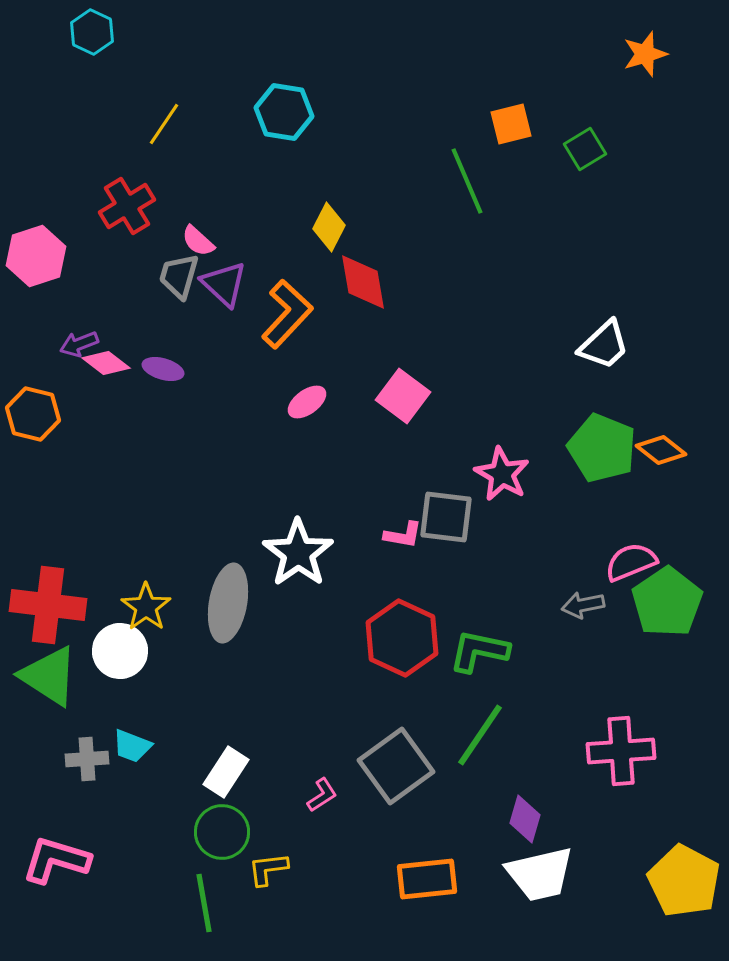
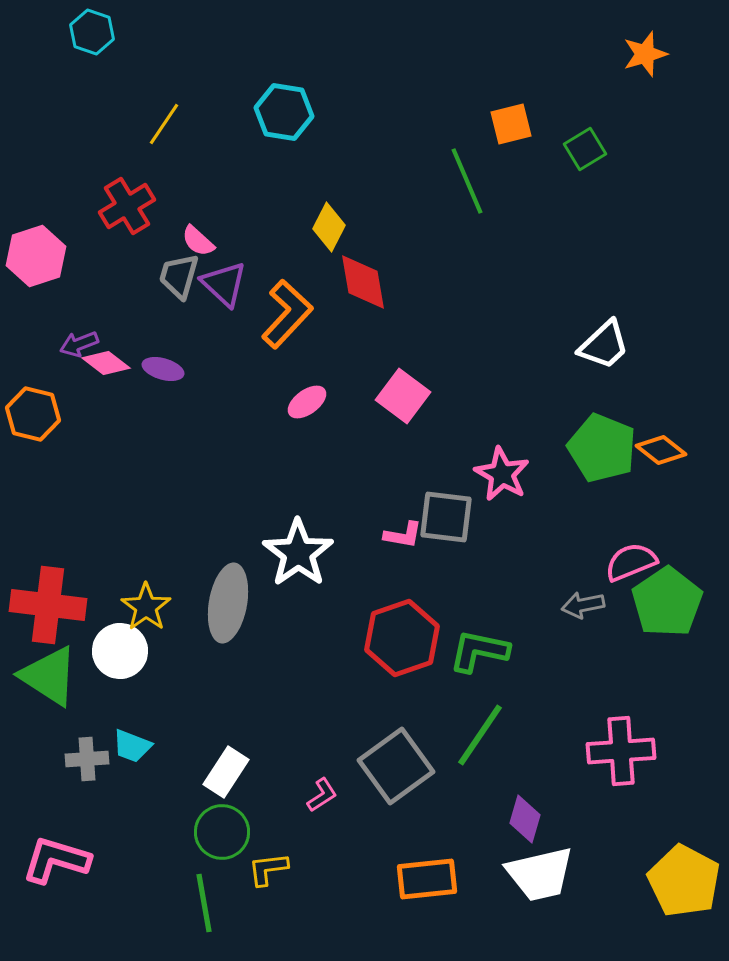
cyan hexagon at (92, 32): rotated 6 degrees counterclockwise
red hexagon at (402, 638): rotated 16 degrees clockwise
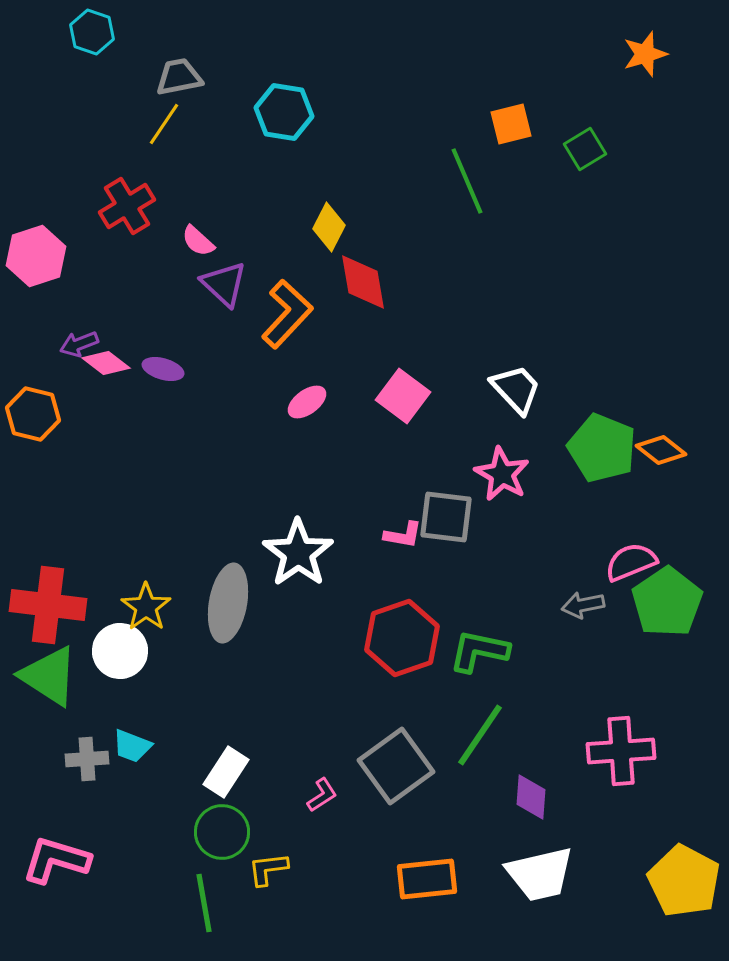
gray trapezoid at (179, 276): moved 199 px up; rotated 63 degrees clockwise
white trapezoid at (604, 345): moved 88 px left, 44 px down; rotated 90 degrees counterclockwise
purple diamond at (525, 819): moved 6 px right, 22 px up; rotated 12 degrees counterclockwise
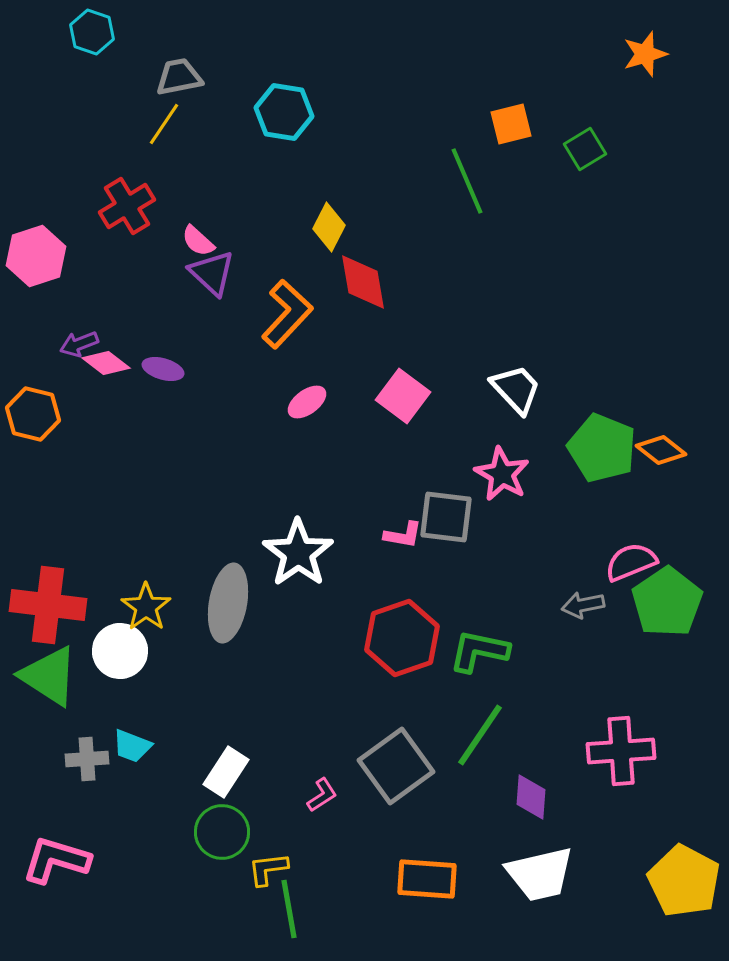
purple triangle at (224, 284): moved 12 px left, 11 px up
orange rectangle at (427, 879): rotated 10 degrees clockwise
green line at (204, 903): moved 85 px right, 6 px down
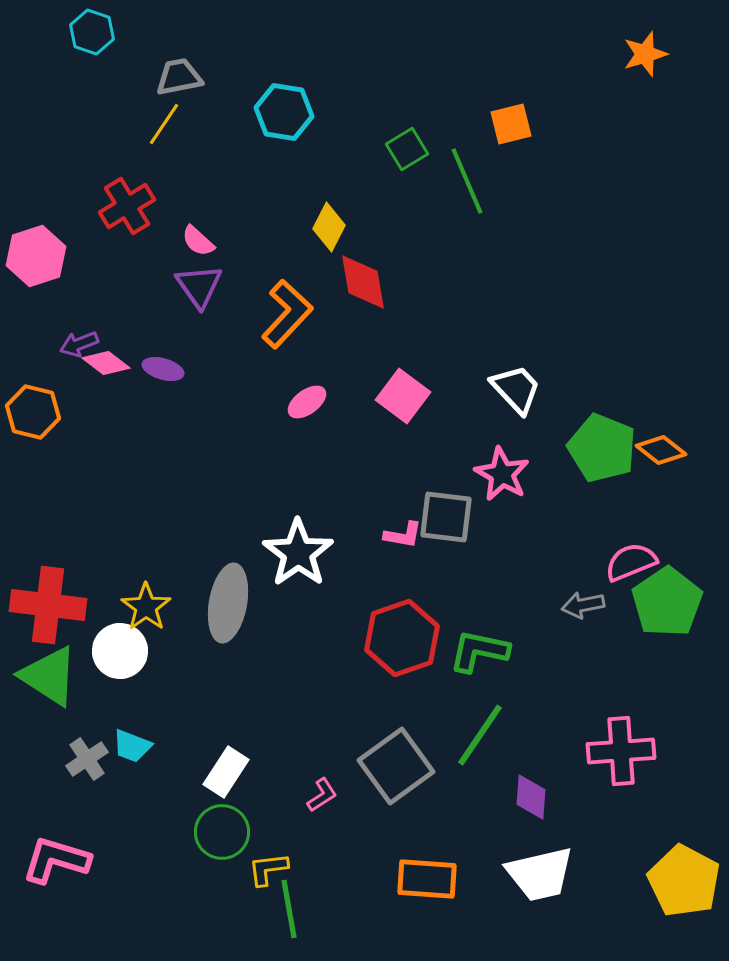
green square at (585, 149): moved 178 px left
purple triangle at (212, 273): moved 13 px left, 13 px down; rotated 12 degrees clockwise
orange hexagon at (33, 414): moved 2 px up
gray cross at (87, 759): rotated 30 degrees counterclockwise
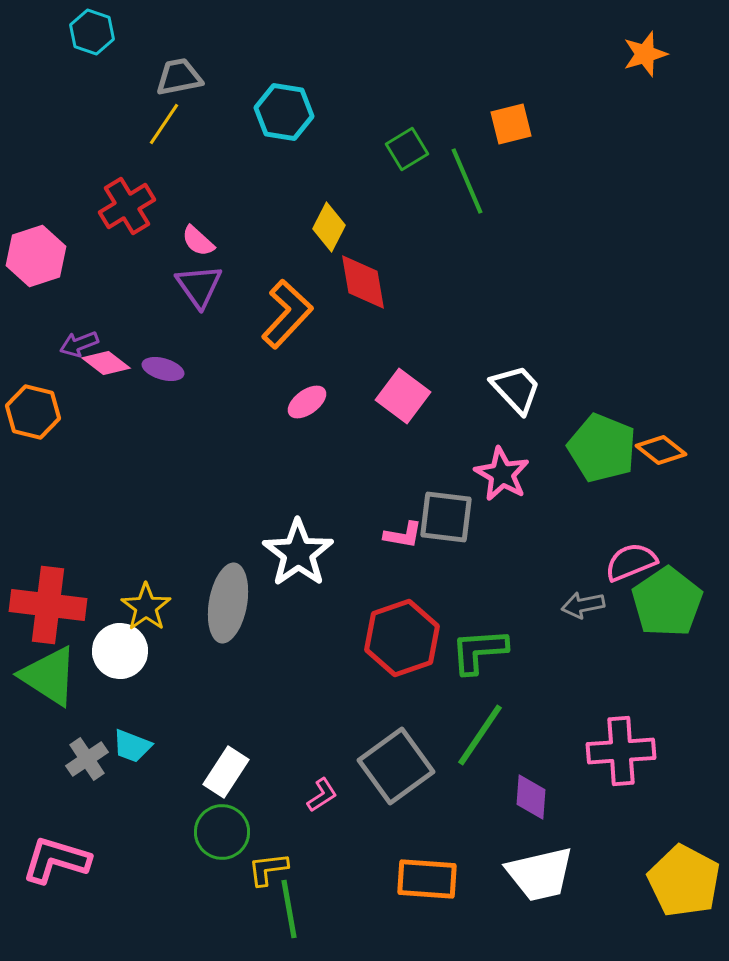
green L-shape at (479, 651): rotated 16 degrees counterclockwise
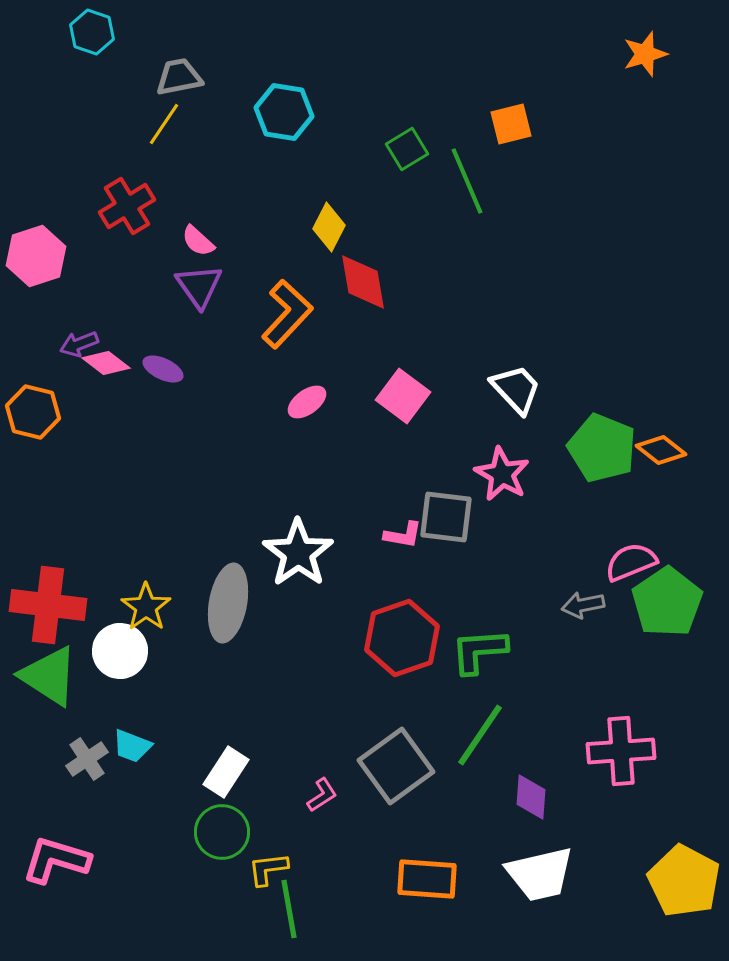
purple ellipse at (163, 369): rotated 9 degrees clockwise
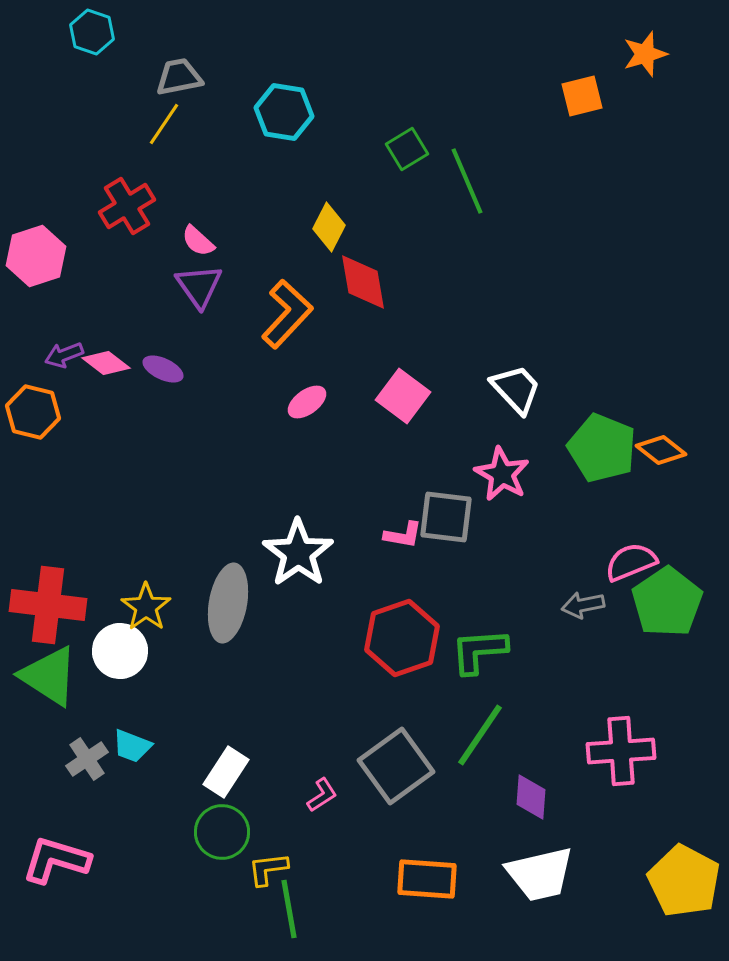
orange square at (511, 124): moved 71 px right, 28 px up
purple arrow at (79, 344): moved 15 px left, 11 px down
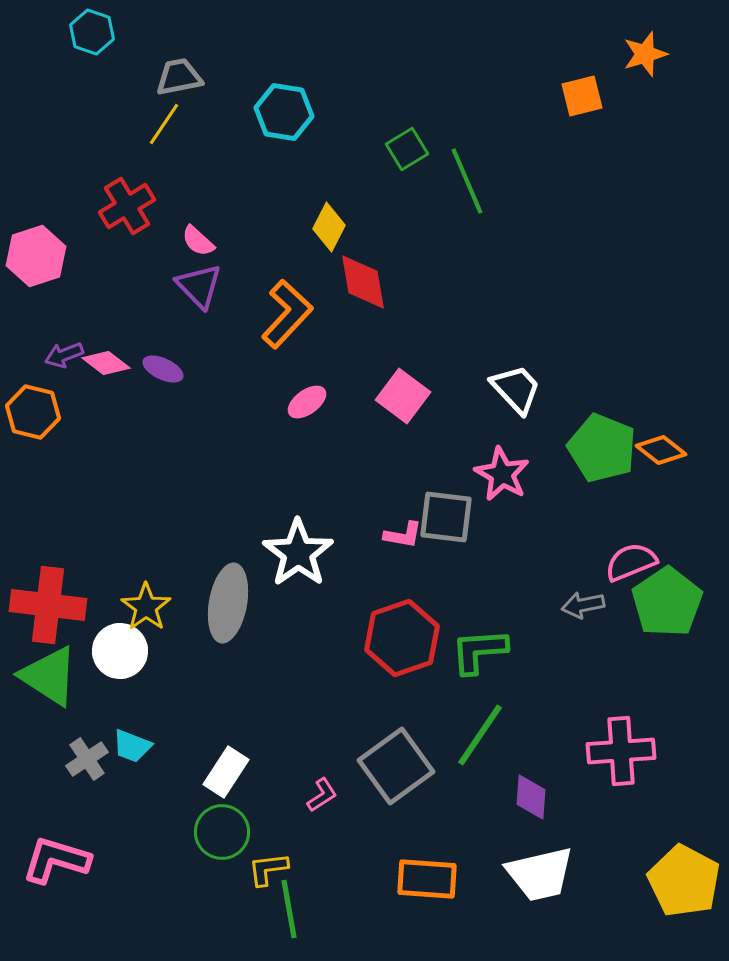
purple triangle at (199, 286): rotated 9 degrees counterclockwise
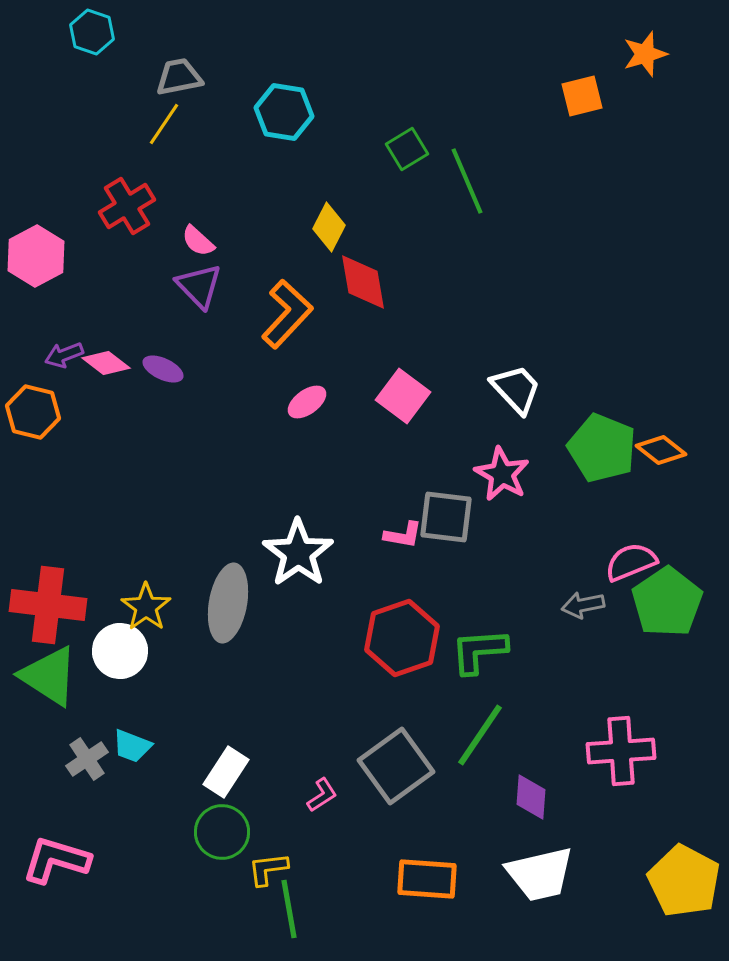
pink hexagon at (36, 256): rotated 10 degrees counterclockwise
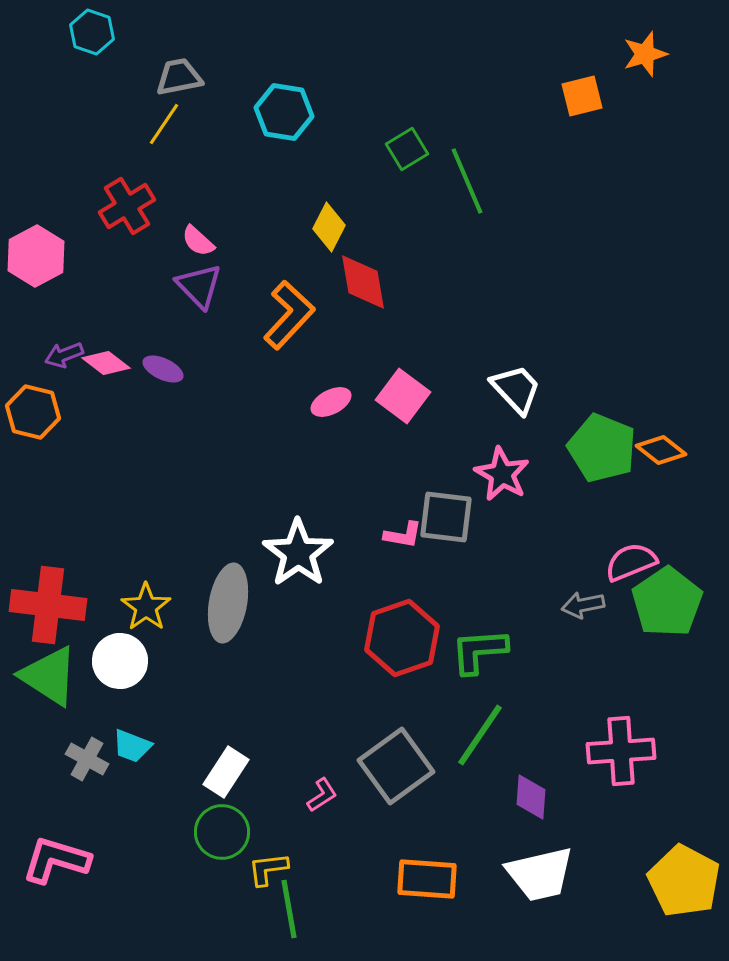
orange L-shape at (287, 314): moved 2 px right, 1 px down
pink ellipse at (307, 402): moved 24 px right; rotated 9 degrees clockwise
white circle at (120, 651): moved 10 px down
gray cross at (87, 759): rotated 27 degrees counterclockwise
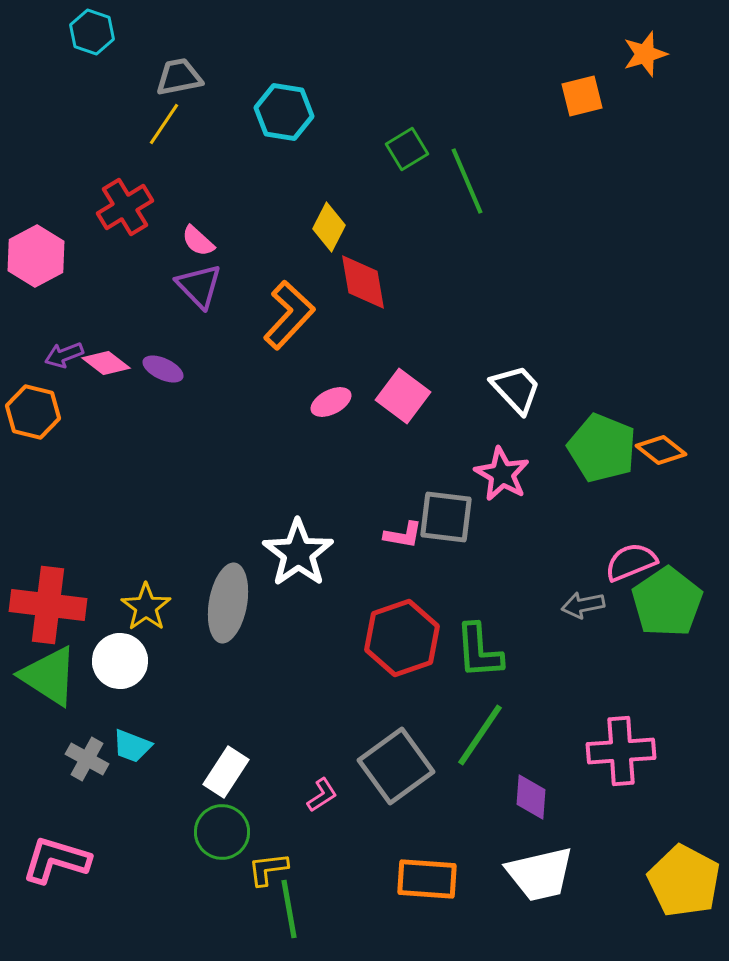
red cross at (127, 206): moved 2 px left, 1 px down
green L-shape at (479, 651): rotated 90 degrees counterclockwise
